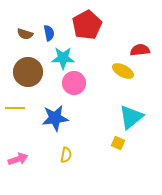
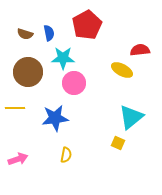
yellow ellipse: moved 1 px left, 1 px up
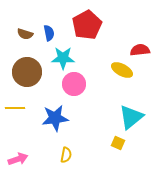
brown circle: moved 1 px left
pink circle: moved 1 px down
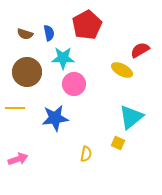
red semicircle: rotated 24 degrees counterclockwise
yellow semicircle: moved 20 px right, 1 px up
